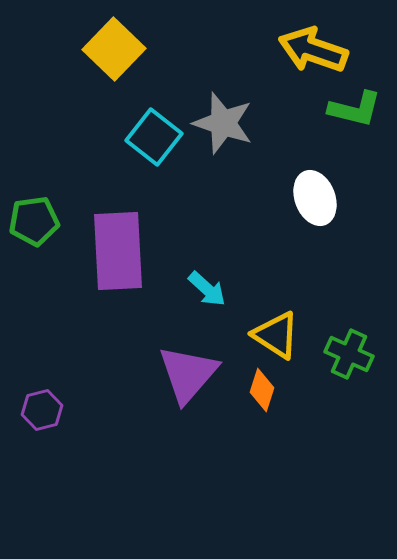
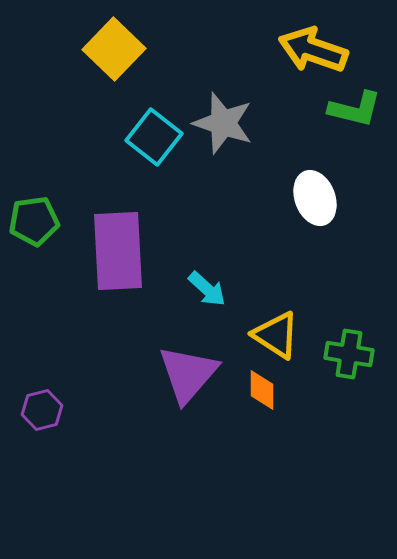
green cross: rotated 15 degrees counterclockwise
orange diamond: rotated 18 degrees counterclockwise
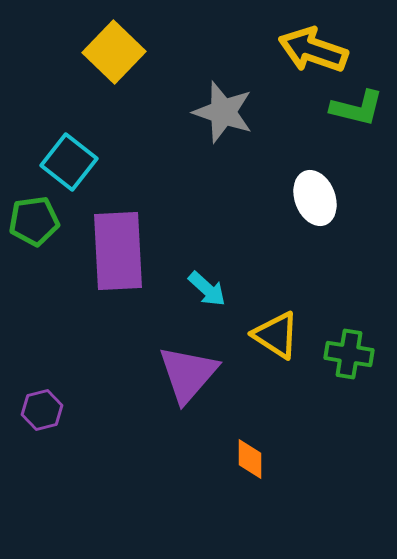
yellow square: moved 3 px down
green L-shape: moved 2 px right, 1 px up
gray star: moved 11 px up
cyan square: moved 85 px left, 25 px down
orange diamond: moved 12 px left, 69 px down
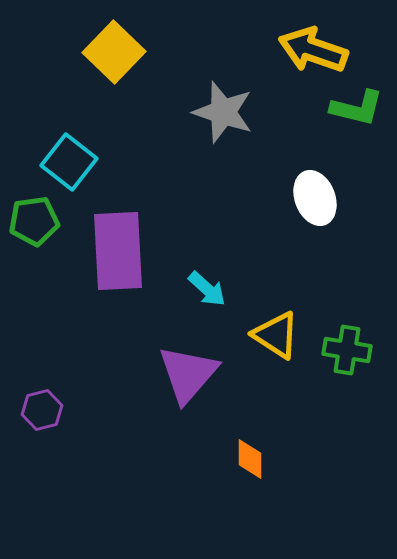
green cross: moved 2 px left, 4 px up
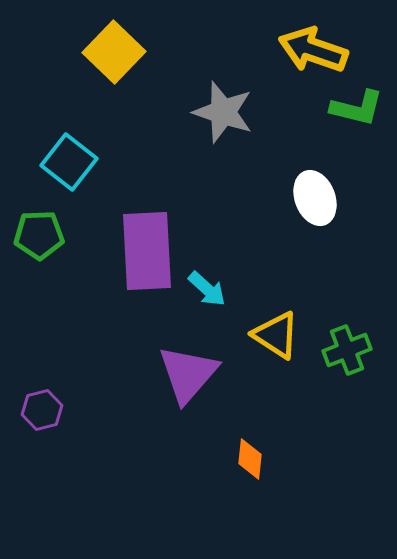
green pentagon: moved 5 px right, 14 px down; rotated 6 degrees clockwise
purple rectangle: moved 29 px right
green cross: rotated 30 degrees counterclockwise
orange diamond: rotated 6 degrees clockwise
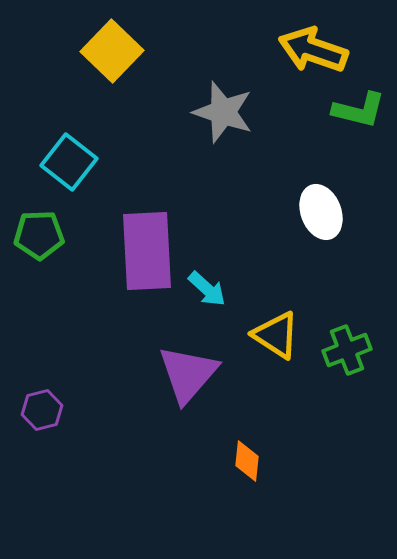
yellow square: moved 2 px left, 1 px up
green L-shape: moved 2 px right, 2 px down
white ellipse: moved 6 px right, 14 px down
orange diamond: moved 3 px left, 2 px down
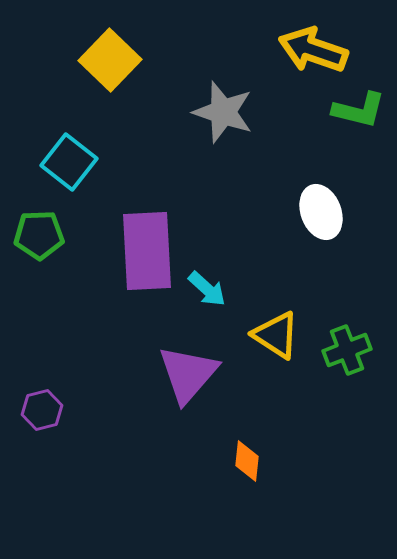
yellow square: moved 2 px left, 9 px down
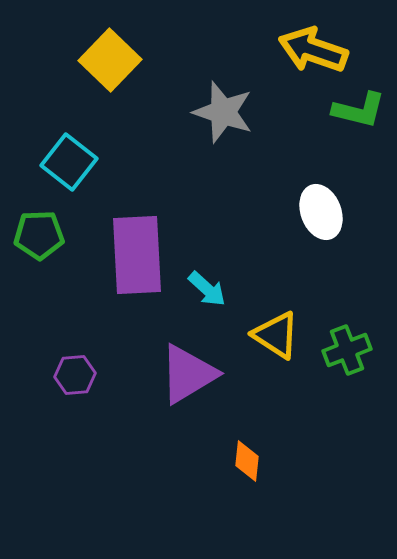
purple rectangle: moved 10 px left, 4 px down
purple triangle: rotated 18 degrees clockwise
purple hexagon: moved 33 px right, 35 px up; rotated 9 degrees clockwise
